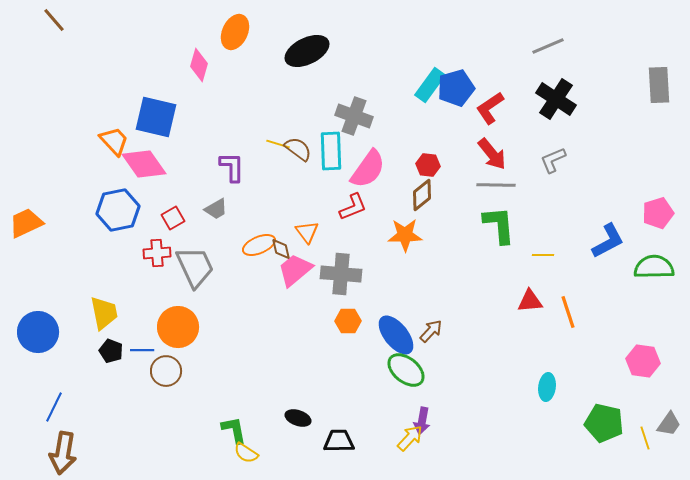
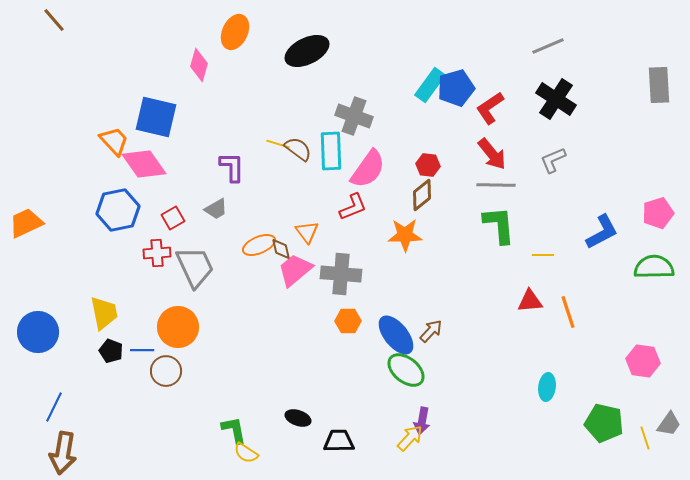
blue L-shape at (608, 241): moved 6 px left, 9 px up
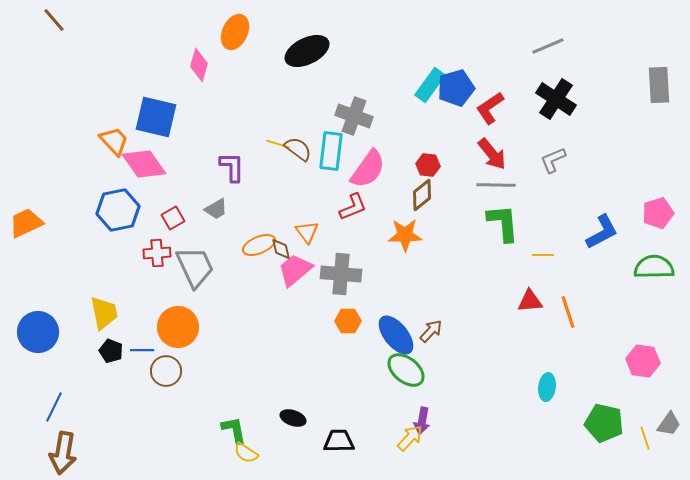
cyan rectangle at (331, 151): rotated 9 degrees clockwise
green L-shape at (499, 225): moved 4 px right, 2 px up
black ellipse at (298, 418): moved 5 px left
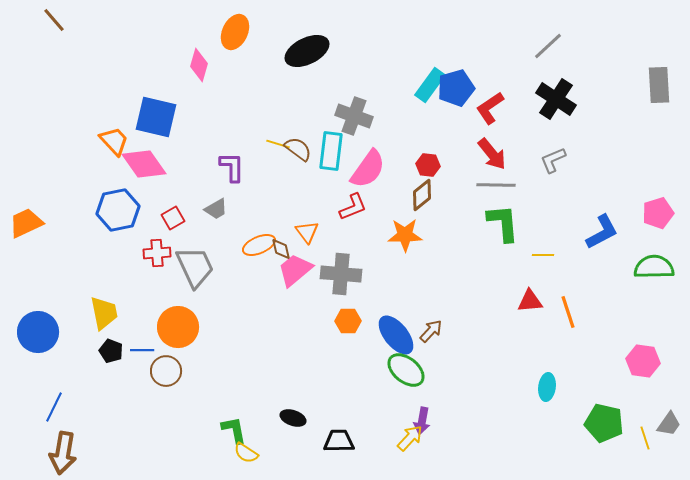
gray line at (548, 46): rotated 20 degrees counterclockwise
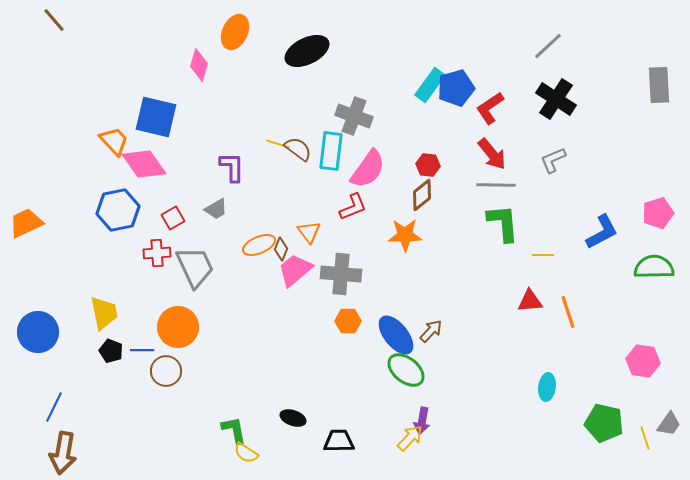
orange triangle at (307, 232): moved 2 px right
brown diamond at (281, 249): rotated 35 degrees clockwise
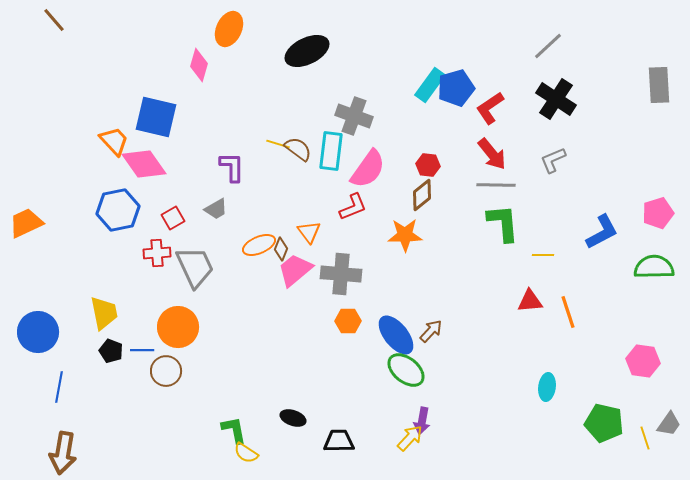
orange ellipse at (235, 32): moved 6 px left, 3 px up
blue line at (54, 407): moved 5 px right, 20 px up; rotated 16 degrees counterclockwise
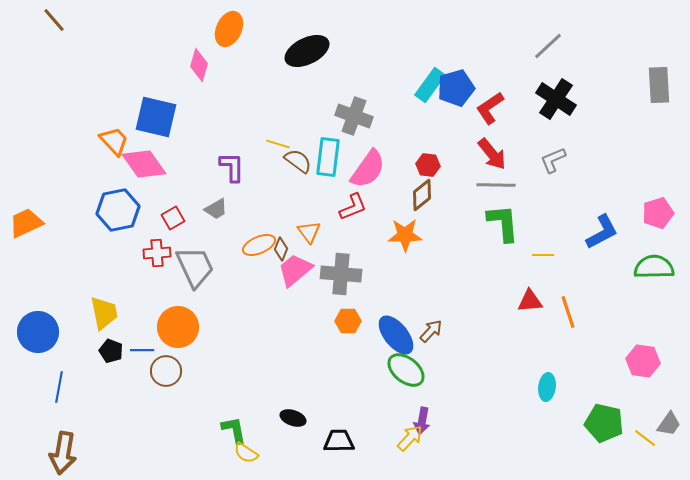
brown semicircle at (298, 149): moved 12 px down
cyan rectangle at (331, 151): moved 3 px left, 6 px down
yellow line at (645, 438): rotated 35 degrees counterclockwise
